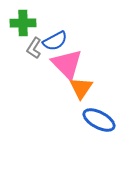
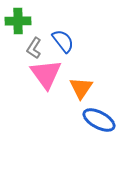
green cross: moved 5 px left, 2 px up
blue semicircle: moved 8 px right; rotated 100 degrees counterclockwise
pink triangle: moved 21 px left, 10 px down; rotated 8 degrees clockwise
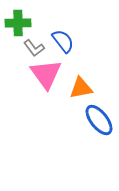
green cross: moved 2 px down
gray L-shape: rotated 70 degrees counterclockwise
orange triangle: rotated 45 degrees clockwise
blue ellipse: rotated 24 degrees clockwise
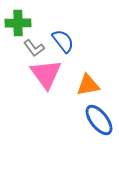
orange triangle: moved 7 px right, 3 px up
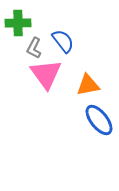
gray L-shape: rotated 65 degrees clockwise
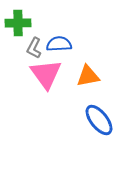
blue semicircle: moved 4 px left, 3 px down; rotated 55 degrees counterclockwise
orange triangle: moved 9 px up
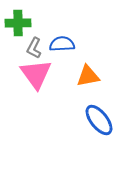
blue semicircle: moved 3 px right
pink triangle: moved 10 px left
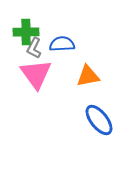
green cross: moved 8 px right, 9 px down
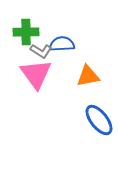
gray L-shape: moved 7 px right, 3 px down; rotated 85 degrees counterclockwise
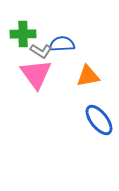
green cross: moved 3 px left, 2 px down
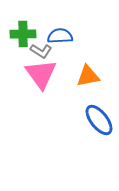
blue semicircle: moved 2 px left, 8 px up
pink triangle: moved 5 px right
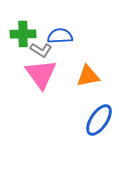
gray L-shape: moved 1 px up
blue ellipse: rotated 72 degrees clockwise
